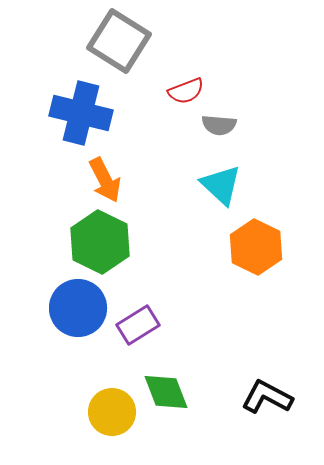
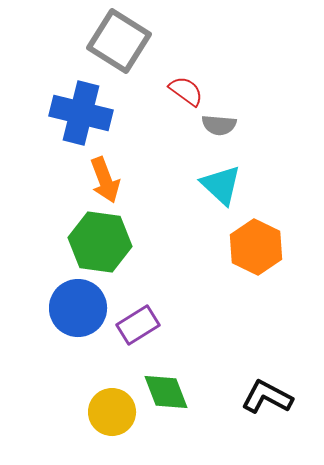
red semicircle: rotated 123 degrees counterclockwise
orange arrow: rotated 6 degrees clockwise
green hexagon: rotated 18 degrees counterclockwise
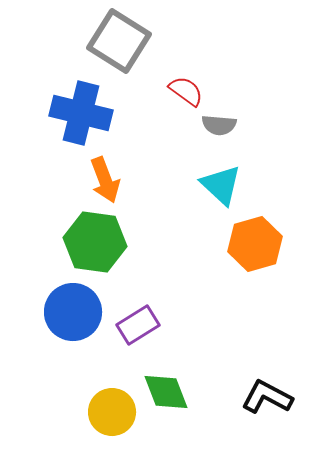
green hexagon: moved 5 px left
orange hexagon: moved 1 px left, 3 px up; rotated 18 degrees clockwise
blue circle: moved 5 px left, 4 px down
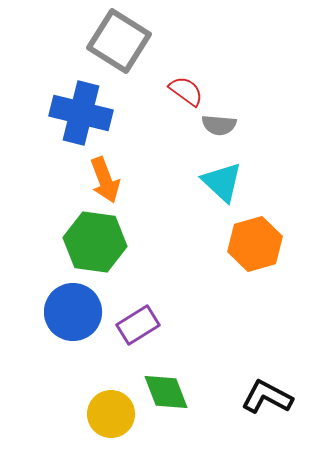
cyan triangle: moved 1 px right, 3 px up
yellow circle: moved 1 px left, 2 px down
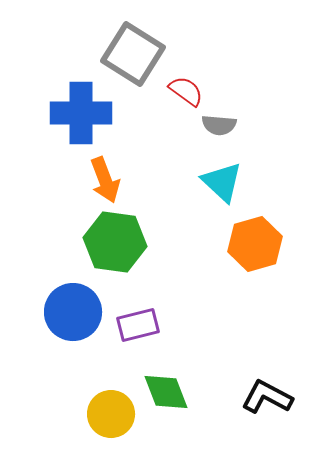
gray square: moved 14 px right, 13 px down
blue cross: rotated 14 degrees counterclockwise
green hexagon: moved 20 px right
purple rectangle: rotated 18 degrees clockwise
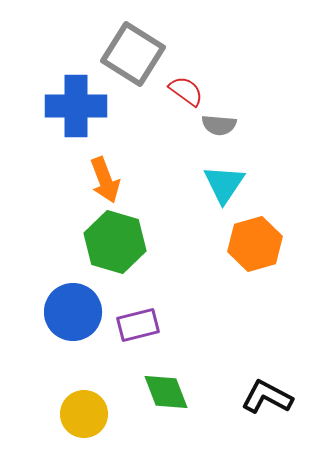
blue cross: moved 5 px left, 7 px up
cyan triangle: moved 2 px right, 2 px down; rotated 21 degrees clockwise
green hexagon: rotated 8 degrees clockwise
yellow circle: moved 27 px left
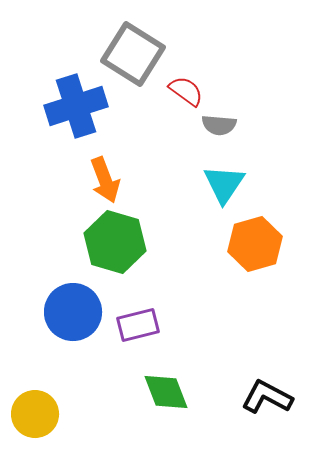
blue cross: rotated 18 degrees counterclockwise
yellow circle: moved 49 px left
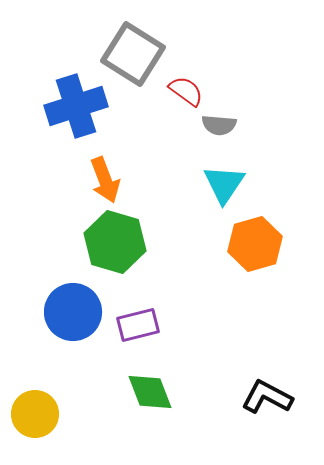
green diamond: moved 16 px left
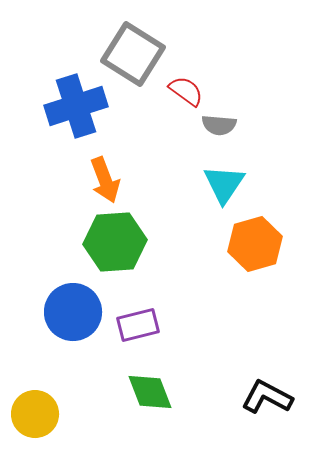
green hexagon: rotated 20 degrees counterclockwise
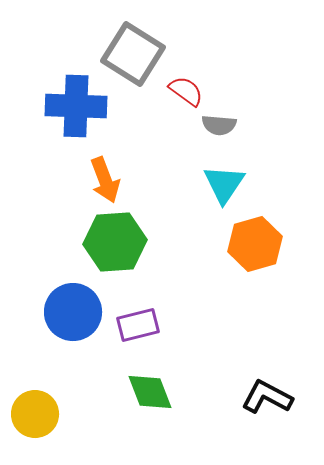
blue cross: rotated 20 degrees clockwise
